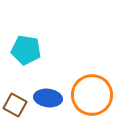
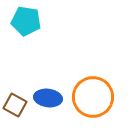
cyan pentagon: moved 29 px up
orange circle: moved 1 px right, 2 px down
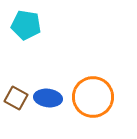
cyan pentagon: moved 4 px down
brown square: moved 1 px right, 7 px up
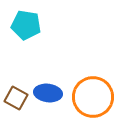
blue ellipse: moved 5 px up
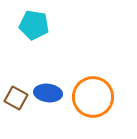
cyan pentagon: moved 8 px right
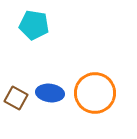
blue ellipse: moved 2 px right
orange circle: moved 2 px right, 4 px up
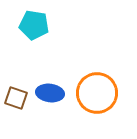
orange circle: moved 2 px right
brown square: rotated 10 degrees counterclockwise
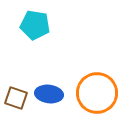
cyan pentagon: moved 1 px right
blue ellipse: moved 1 px left, 1 px down
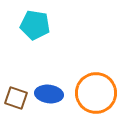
orange circle: moved 1 px left
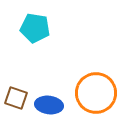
cyan pentagon: moved 3 px down
blue ellipse: moved 11 px down
